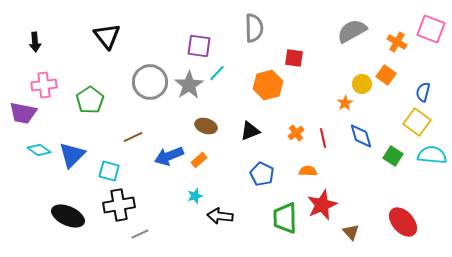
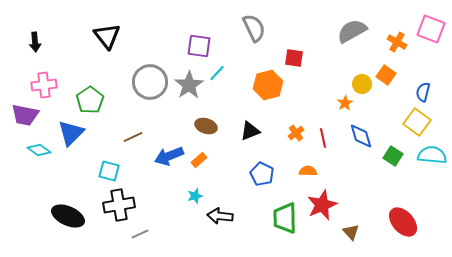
gray semicircle at (254, 28): rotated 24 degrees counterclockwise
purple trapezoid at (23, 113): moved 2 px right, 2 px down
blue triangle at (72, 155): moved 1 px left, 22 px up
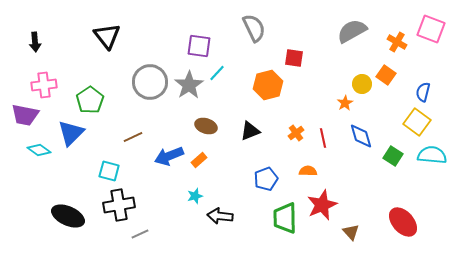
blue pentagon at (262, 174): moved 4 px right, 5 px down; rotated 25 degrees clockwise
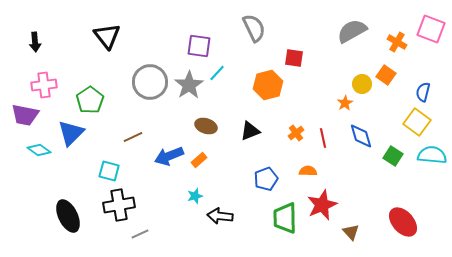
black ellipse at (68, 216): rotated 40 degrees clockwise
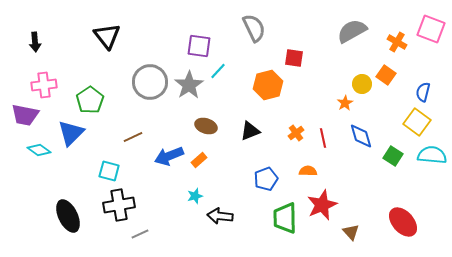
cyan line at (217, 73): moved 1 px right, 2 px up
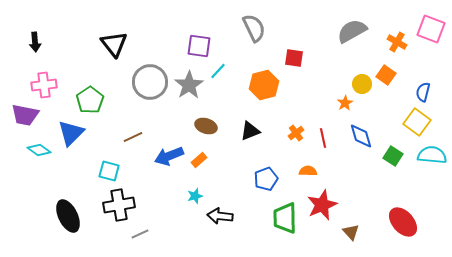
black triangle at (107, 36): moved 7 px right, 8 px down
orange hexagon at (268, 85): moved 4 px left
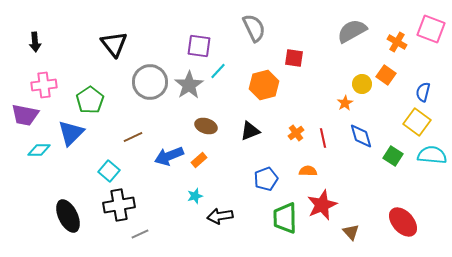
cyan diamond at (39, 150): rotated 35 degrees counterclockwise
cyan square at (109, 171): rotated 25 degrees clockwise
black arrow at (220, 216): rotated 15 degrees counterclockwise
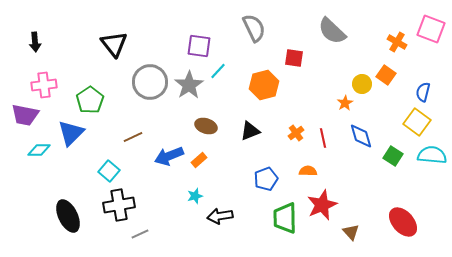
gray semicircle at (352, 31): moved 20 px left; rotated 108 degrees counterclockwise
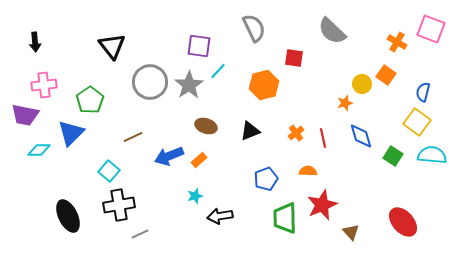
black triangle at (114, 44): moved 2 px left, 2 px down
orange star at (345, 103): rotated 14 degrees clockwise
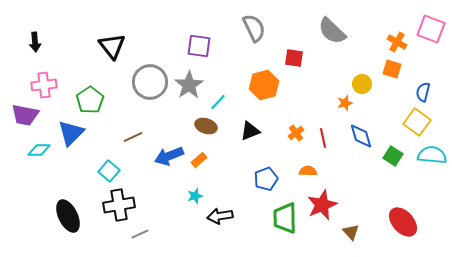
cyan line at (218, 71): moved 31 px down
orange square at (386, 75): moved 6 px right, 6 px up; rotated 18 degrees counterclockwise
